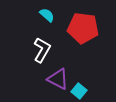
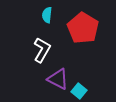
cyan semicircle: rotated 126 degrees counterclockwise
red pentagon: rotated 24 degrees clockwise
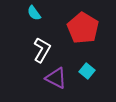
cyan semicircle: moved 13 px left, 2 px up; rotated 42 degrees counterclockwise
purple triangle: moved 2 px left, 1 px up
cyan square: moved 8 px right, 20 px up
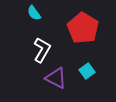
cyan square: rotated 14 degrees clockwise
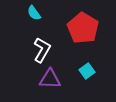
purple triangle: moved 6 px left, 1 px down; rotated 25 degrees counterclockwise
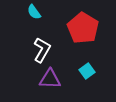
cyan semicircle: moved 1 px up
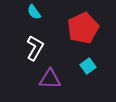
red pentagon: rotated 16 degrees clockwise
white L-shape: moved 7 px left, 2 px up
cyan square: moved 1 px right, 5 px up
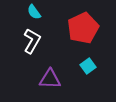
white L-shape: moved 3 px left, 7 px up
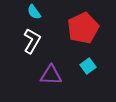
purple triangle: moved 1 px right, 4 px up
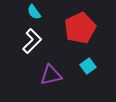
red pentagon: moved 3 px left
white L-shape: rotated 15 degrees clockwise
purple triangle: rotated 15 degrees counterclockwise
